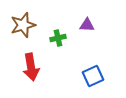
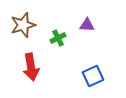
green cross: rotated 14 degrees counterclockwise
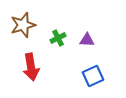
purple triangle: moved 15 px down
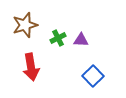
brown star: moved 2 px right
purple triangle: moved 6 px left
blue square: rotated 20 degrees counterclockwise
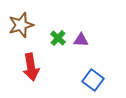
brown star: moved 4 px left
green cross: rotated 21 degrees counterclockwise
blue square: moved 4 px down; rotated 10 degrees counterclockwise
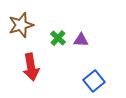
blue square: moved 1 px right, 1 px down; rotated 15 degrees clockwise
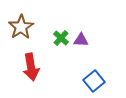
brown star: moved 2 px down; rotated 15 degrees counterclockwise
green cross: moved 3 px right
